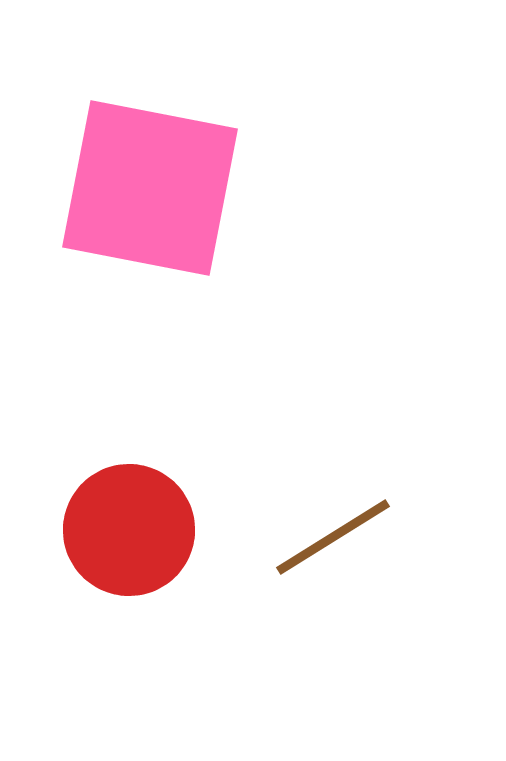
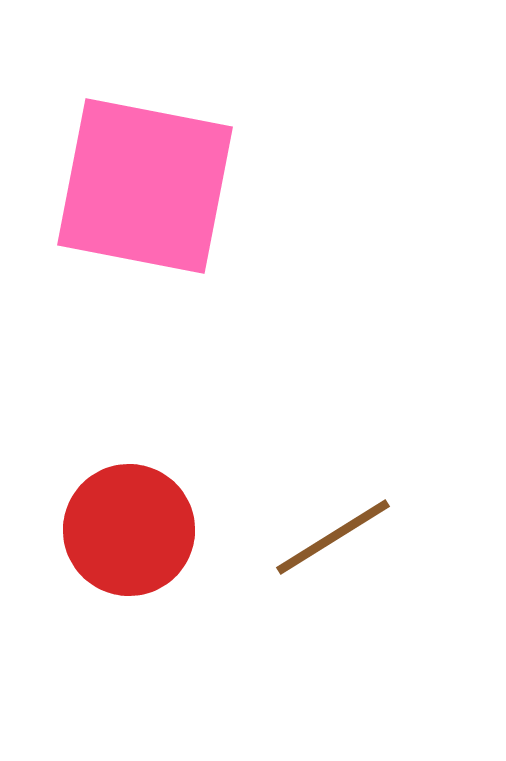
pink square: moved 5 px left, 2 px up
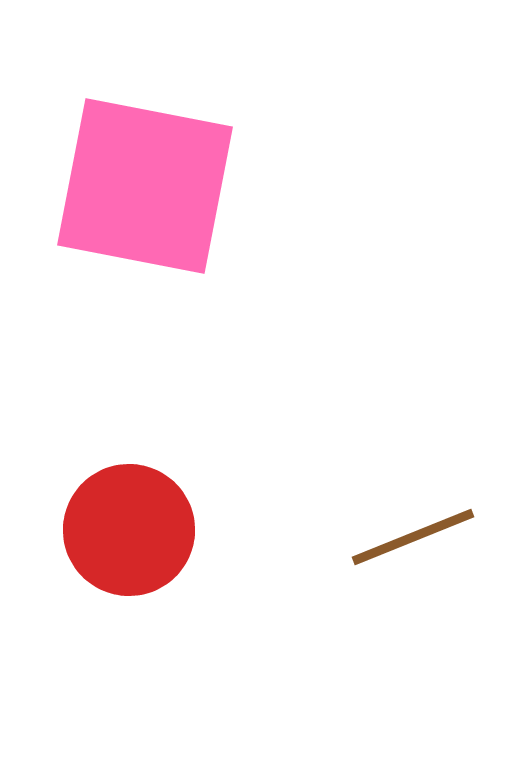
brown line: moved 80 px right; rotated 10 degrees clockwise
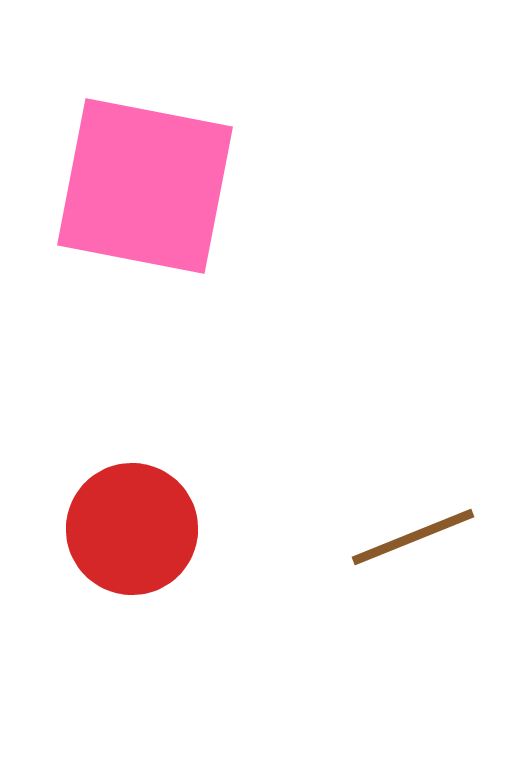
red circle: moved 3 px right, 1 px up
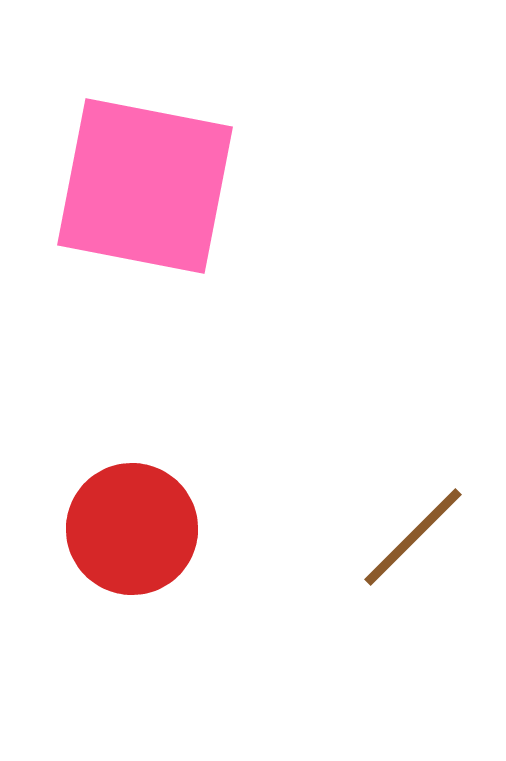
brown line: rotated 23 degrees counterclockwise
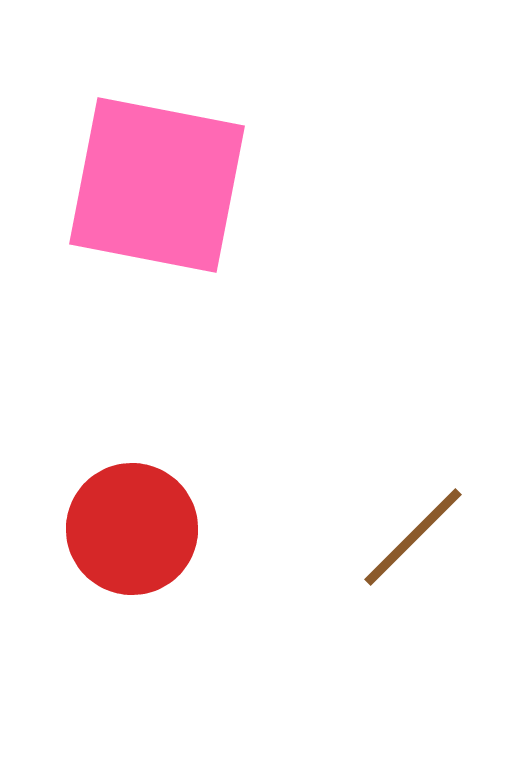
pink square: moved 12 px right, 1 px up
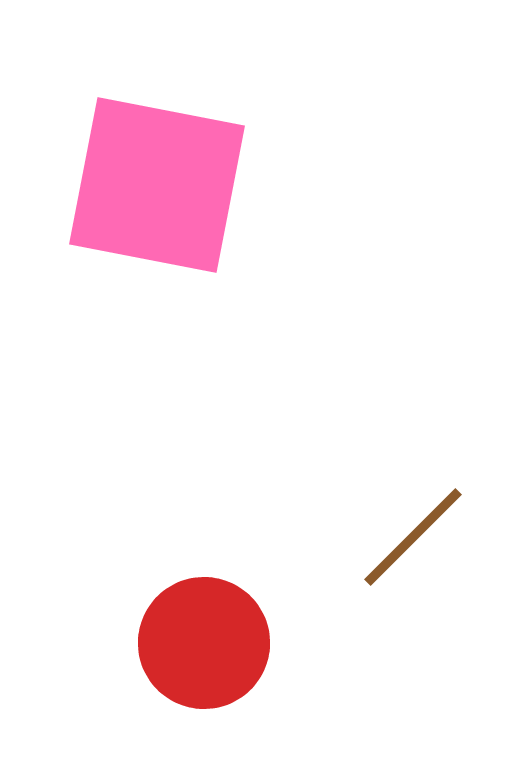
red circle: moved 72 px right, 114 px down
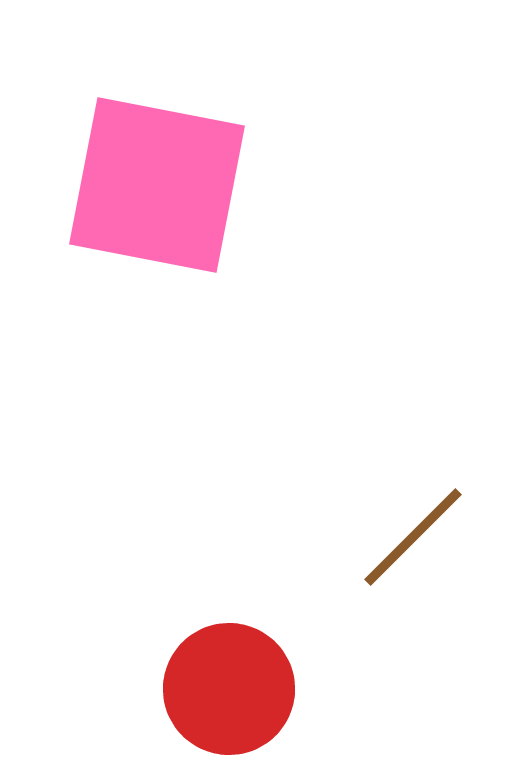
red circle: moved 25 px right, 46 px down
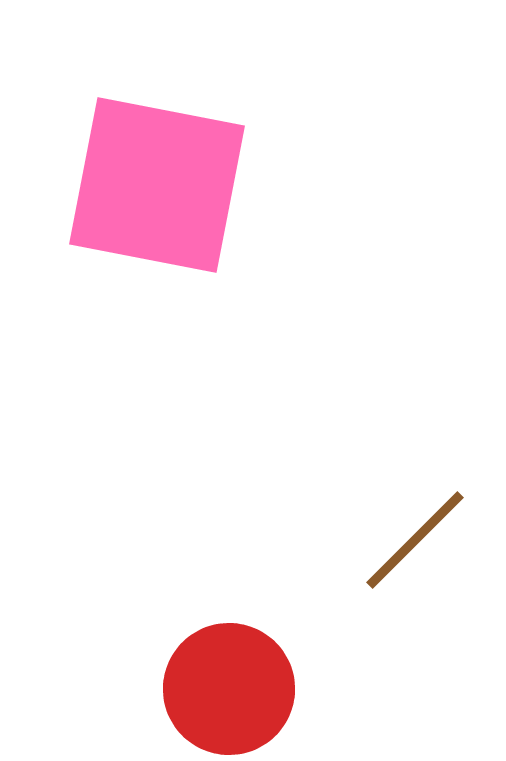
brown line: moved 2 px right, 3 px down
